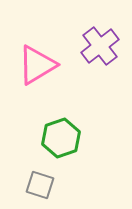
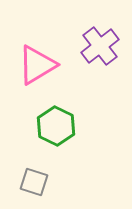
green hexagon: moved 5 px left, 12 px up; rotated 15 degrees counterclockwise
gray square: moved 6 px left, 3 px up
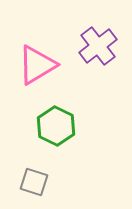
purple cross: moved 2 px left
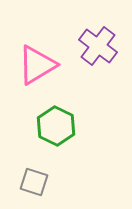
purple cross: rotated 15 degrees counterclockwise
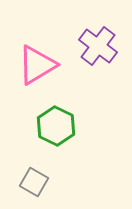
gray square: rotated 12 degrees clockwise
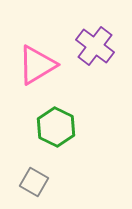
purple cross: moved 3 px left
green hexagon: moved 1 px down
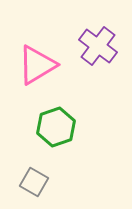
purple cross: moved 3 px right
green hexagon: rotated 15 degrees clockwise
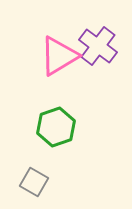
pink triangle: moved 22 px right, 9 px up
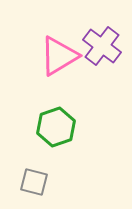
purple cross: moved 4 px right
gray square: rotated 16 degrees counterclockwise
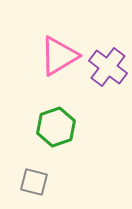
purple cross: moved 6 px right, 21 px down
